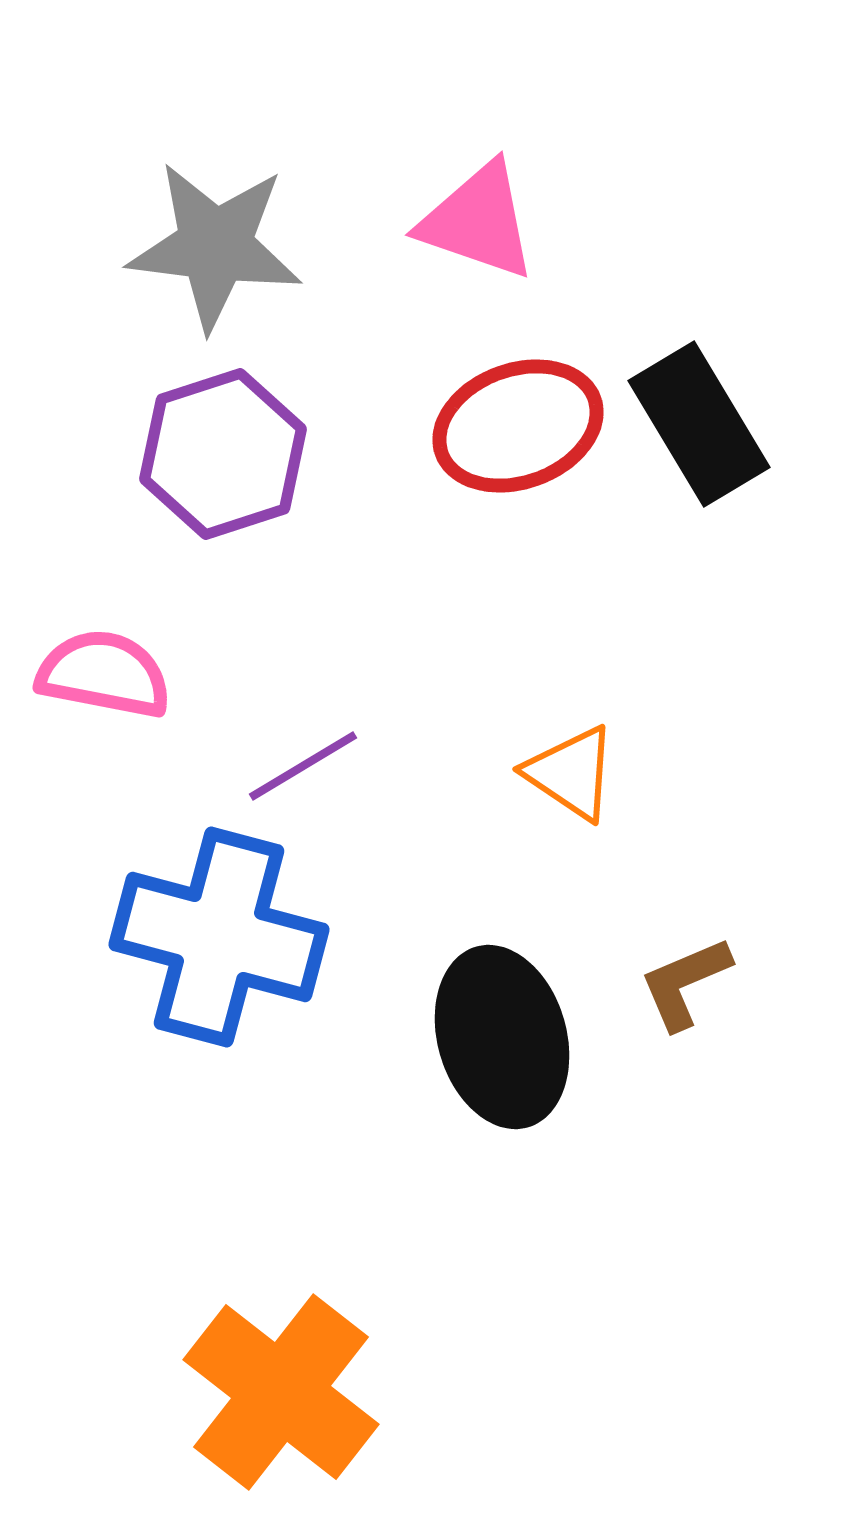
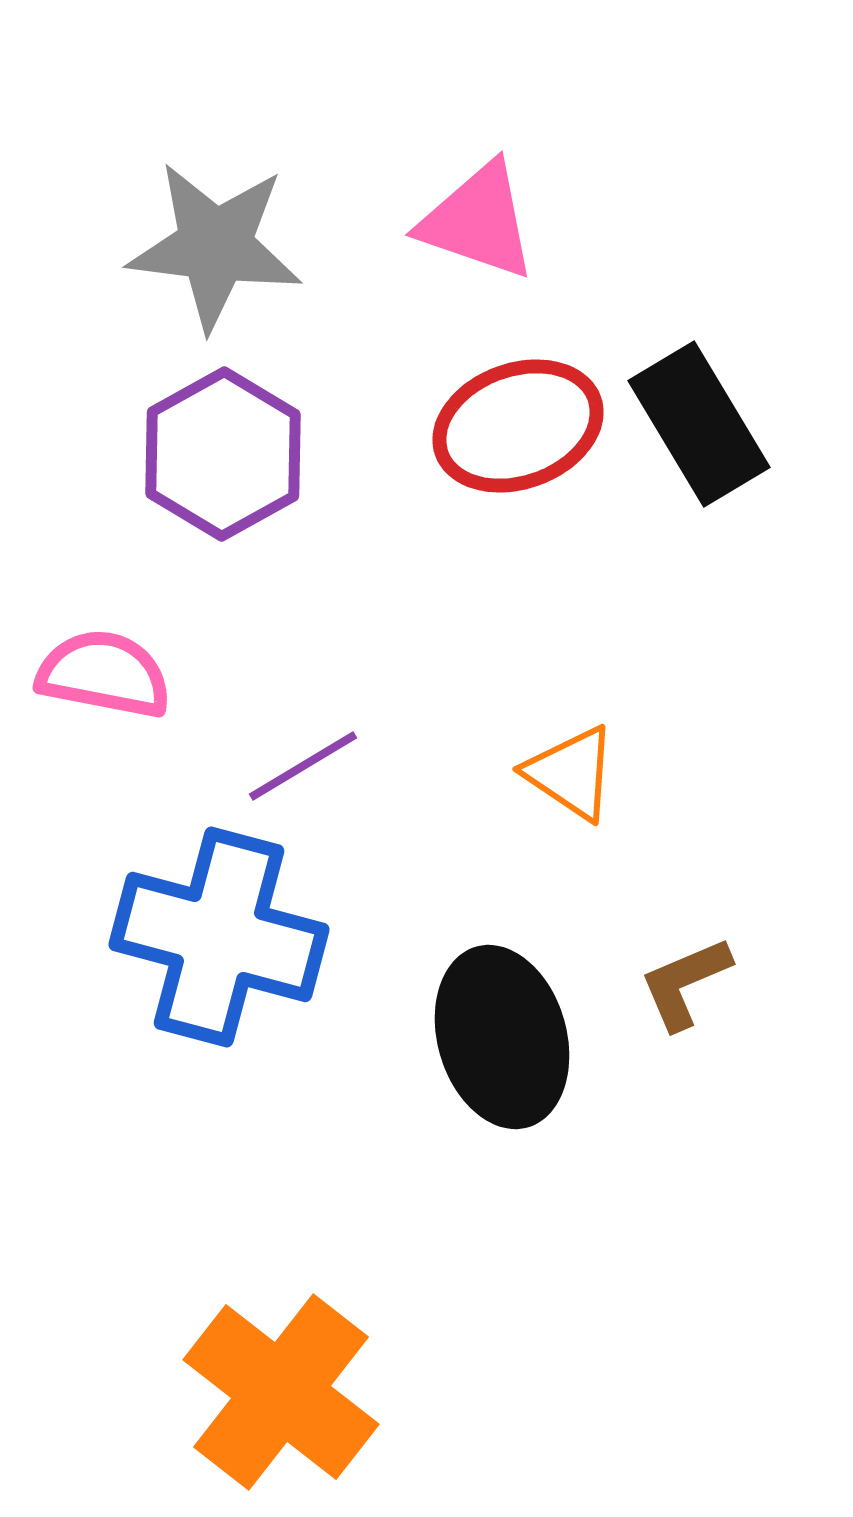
purple hexagon: rotated 11 degrees counterclockwise
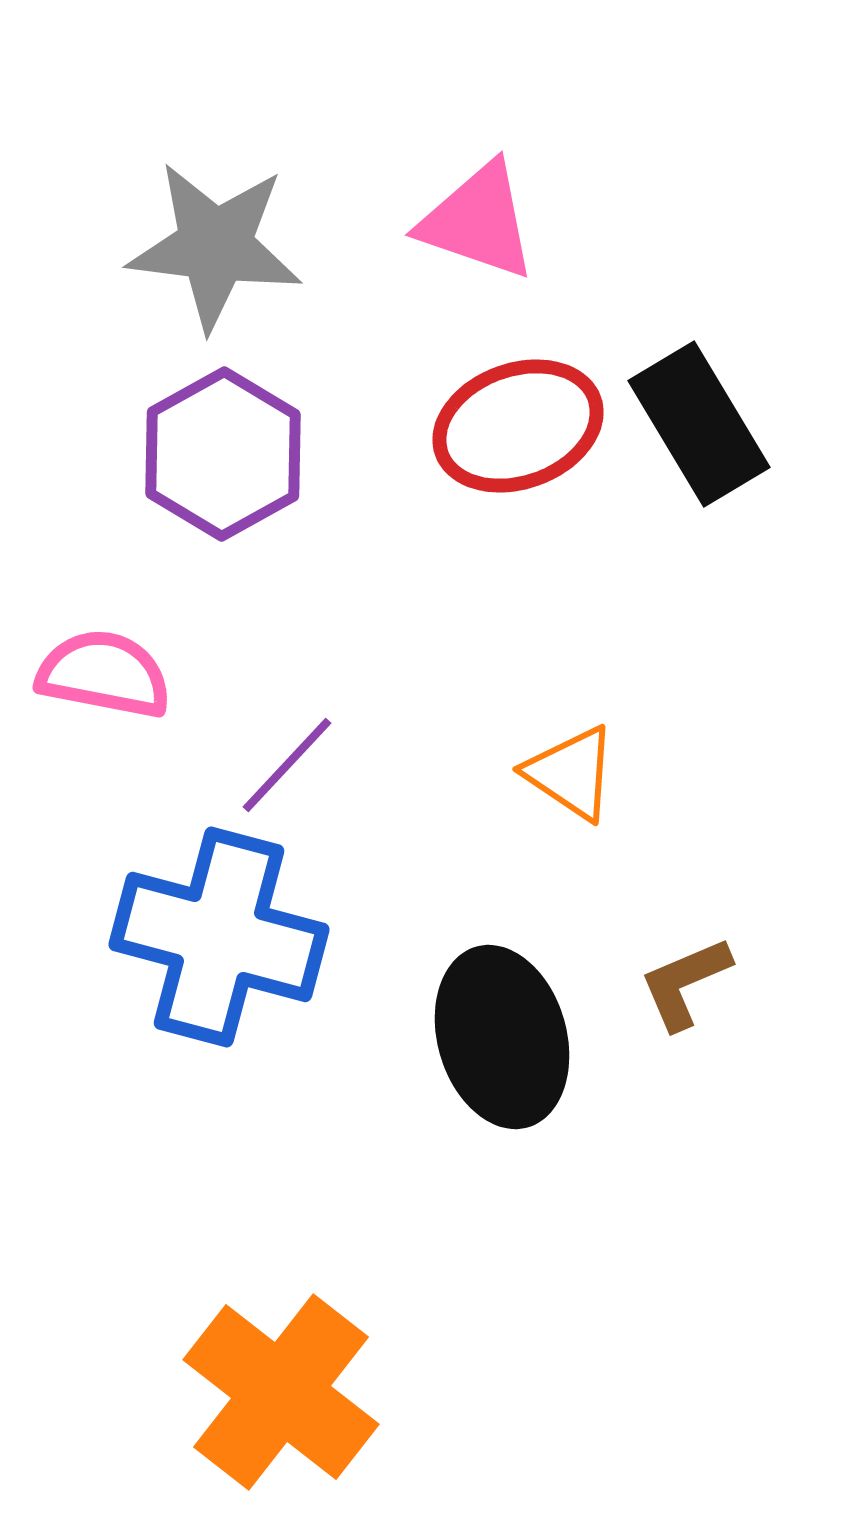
purple line: moved 16 px left, 1 px up; rotated 16 degrees counterclockwise
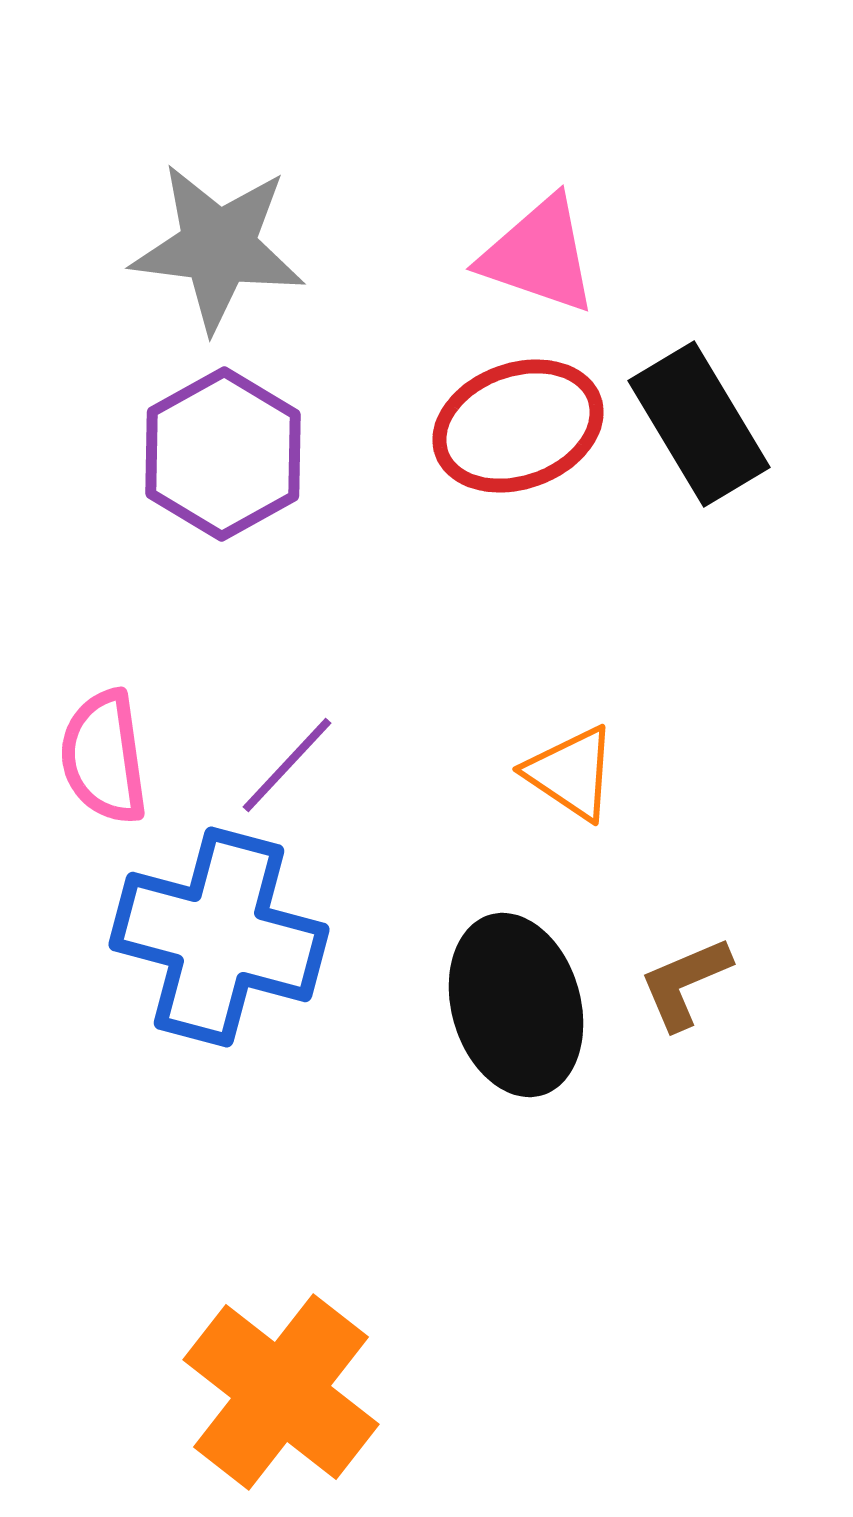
pink triangle: moved 61 px right, 34 px down
gray star: moved 3 px right, 1 px down
pink semicircle: moved 83 px down; rotated 109 degrees counterclockwise
black ellipse: moved 14 px right, 32 px up
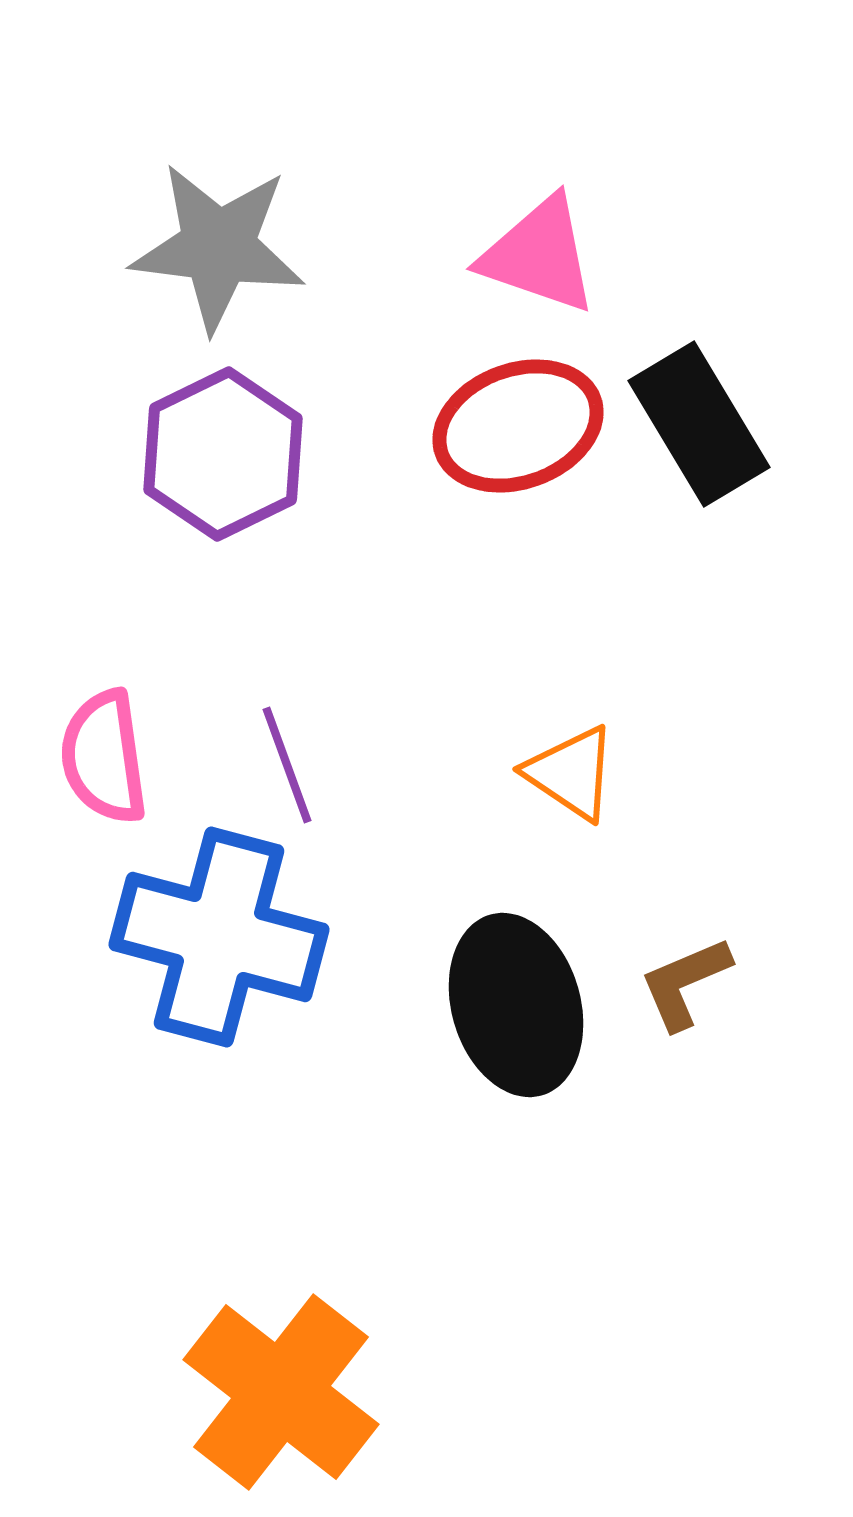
purple hexagon: rotated 3 degrees clockwise
purple line: rotated 63 degrees counterclockwise
